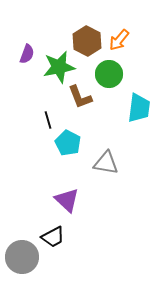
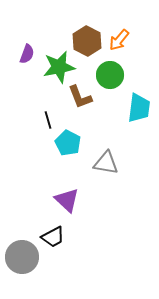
green circle: moved 1 px right, 1 px down
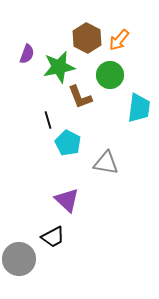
brown hexagon: moved 3 px up
gray circle: moved 3 px left, 2 px down
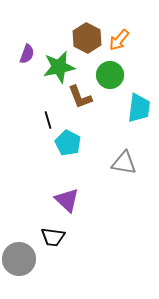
gray triangle: moved 18 px right
black trapezoid: rotated 35 degrees clockwise
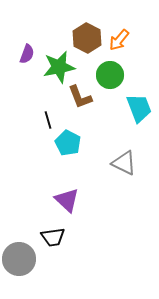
cyan trapezoid: rotated 28 degrees counterclockwise
gray triangle: rotated 16 degrees clockwise
black trapezoid: rotated 15 degrees counterclockwise
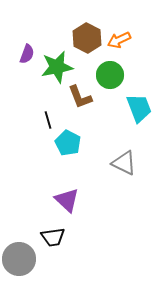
orange arrow: rotated 25 degrees clockwise
green star: moved 2 px left
